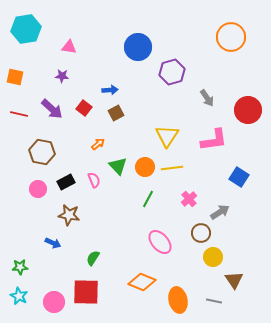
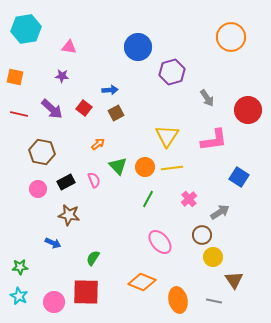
brown circle at (201, 233): moved 1 px right, 2 px down
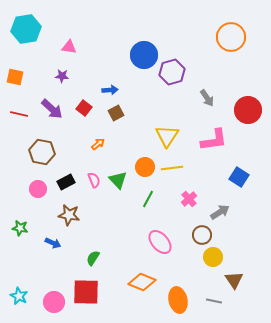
blue circle at (138, 47): moved 6 px right, 8 px down
green triangle at (118, 166): moved 14 px down
green star at (20, 267): moved 39 px up; rotated 14 degrees clockwise
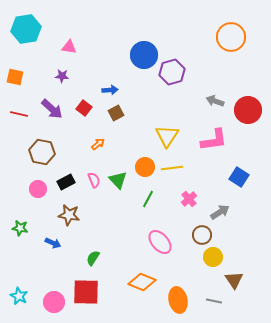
gray arrow at (207, 98): moved 8 px right, 3 px down; rotated 144 degrees clockwise
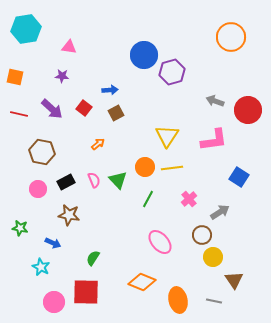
cyan star at (19, 296): moved 22 px right, 29 px up
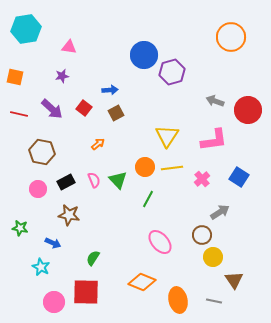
purple star at (62, 76): rotated 16 degrees counterclockwise
pink cross at (189, 199): moved 13 px right, 20 px up
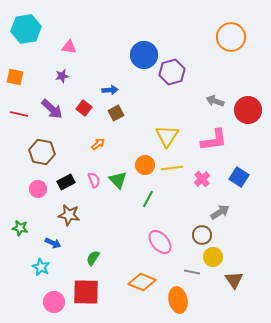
orange circle at (145, 167): moved 2 px up
gray line at (214, 301): moved 22 px left, 29 px up
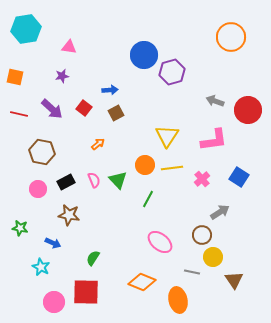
pink ellipse at (160, 242): rotated 10 degrees counterclockwise
